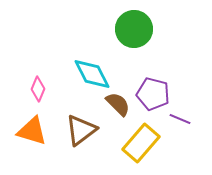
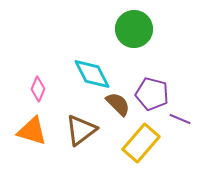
purple pentagon: moved 1 px left
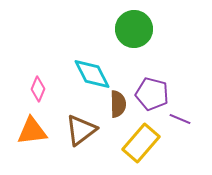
brown semicircle: rotated 44 degrees clockwise
orange triangle: rotated 24 degrees counterclockwise
